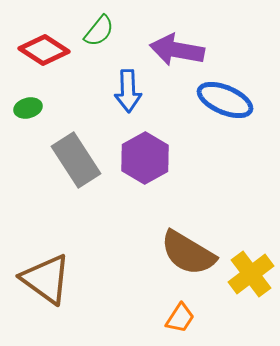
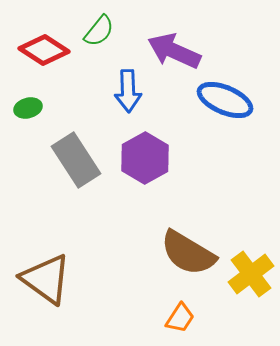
purple arrow: moved 3 px left, 1 px down; rotated 14 degrees clockwise
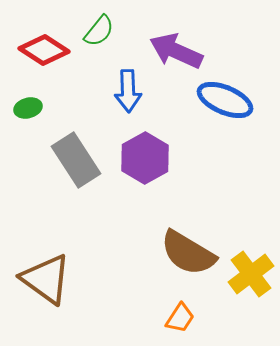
purple arrow: moved 2 px right
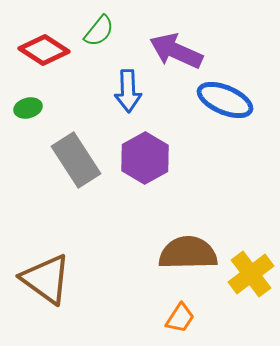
brown semicircle: rotated 148 degrees clockwise
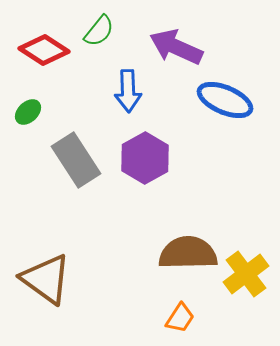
purple arrow: moved 4 px up
green ellipse: moved 4 px down; rotated 28 degrees counterclockwise
yellow cross: moved 5 px left
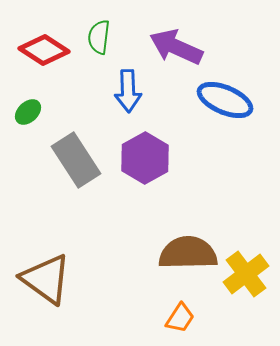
green semicircle: moved 6 px down; rotated 148 degrees clockwise
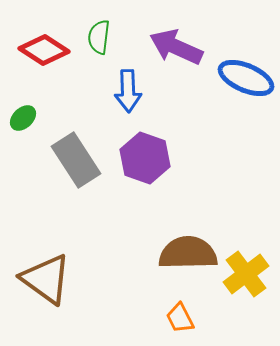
blue ellipse: moved 21 px right, 22 px up
green ellipse: moved 5 px left, 6 px down
purple hexagon: rotated 12 degrees counterclockwise
orange trapezoid: rotated 120 degrees clockwise
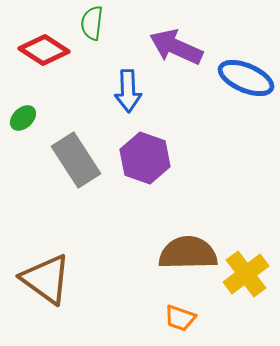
green semicircle: moved 7 px left, 14 px up
orange trapezoid: rotated 44 degrees counterclockwise
